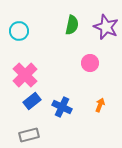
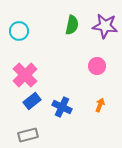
purple star: moved 1 px left, 1 px up; rotated 15 degrees counterclockwise
pink circle: moved 7 px right, 3 px down
gray rectangle: moved 1 px left
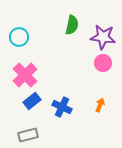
purple star: moved 2 px left, 11 px down
cyan circle: moved 6 px down
pink circle: moved 6 px right, 3 px up
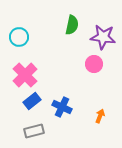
pink circle: moved 9 px left, 1 px down
orange arrow: moved 11 px down
gray rectangle: moved 6 px right, 4 px up
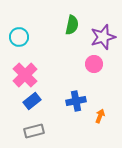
purple star: rotated 25 degrees counterclockwise
blue cross: moved 14 px right, 6 px up; rotated 36 degrees counterclockwise
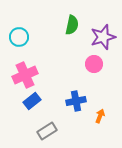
pink cross: rotated 20 degrees clockwise
gray rectangle: moved 13 px right; rotated 18 degrees counterclockwise
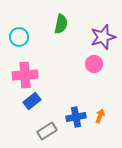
green semicircle: moved 11 px left, 1 px up
pink cross: rotated 20 degrees clockwise
blue cross: moved 16 px down
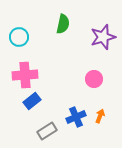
green semicircle: moved 2 px right
pink circle: moved 15 px down
blue cross: rotated 12 degrees counterclockwise
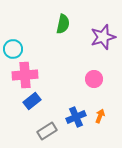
cyan circle: moved 6 px left, 12 px down
